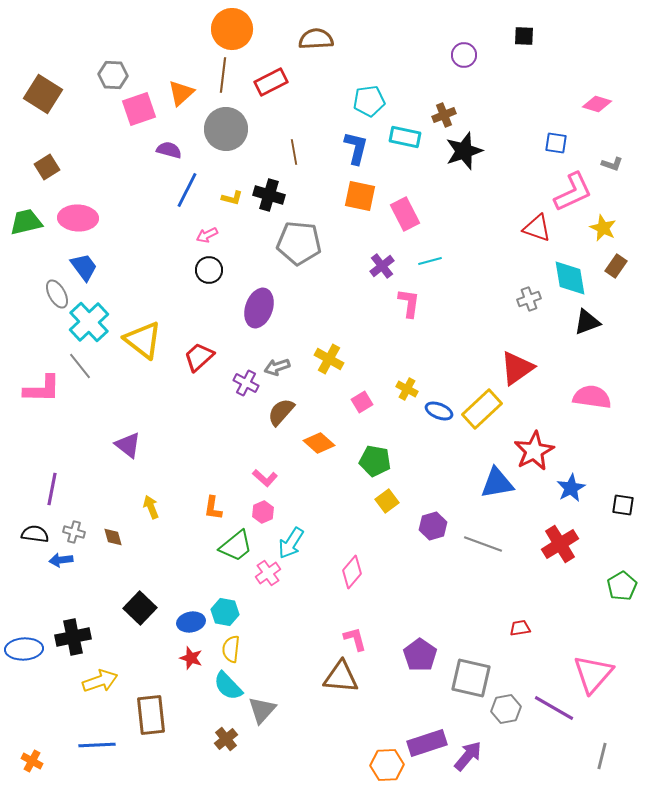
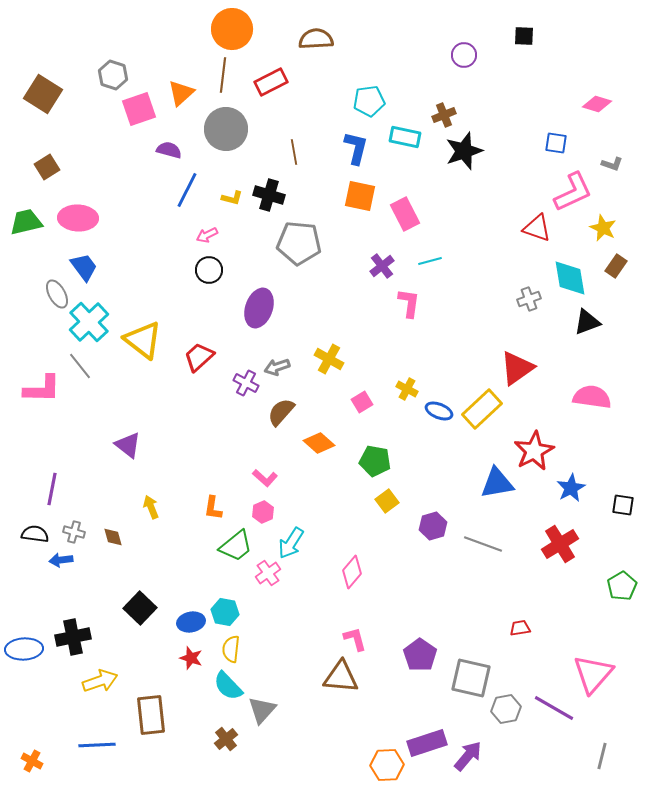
gray hexagon at (113, 75): rotated 16 degrees clockwise
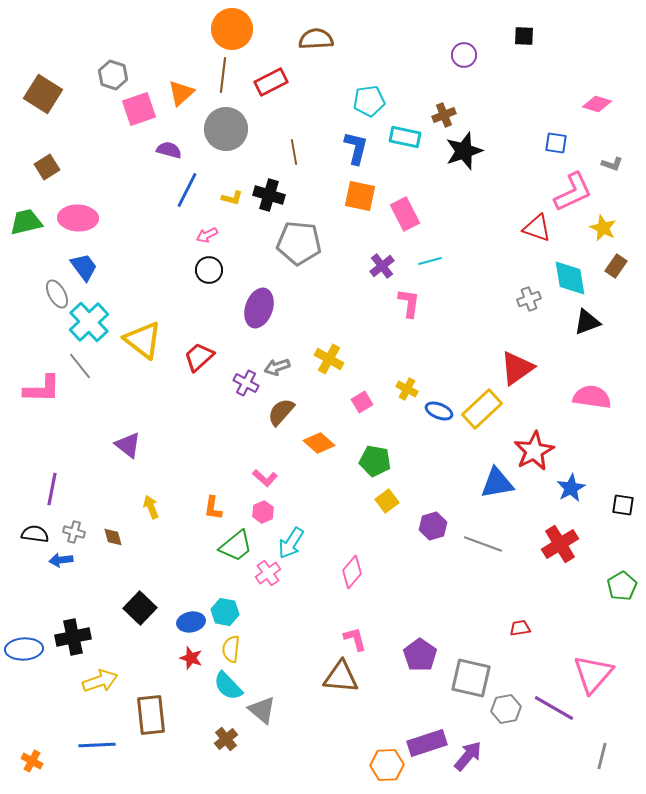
gray triangle at (262, 710): rotated 32 degrees counterclockwise
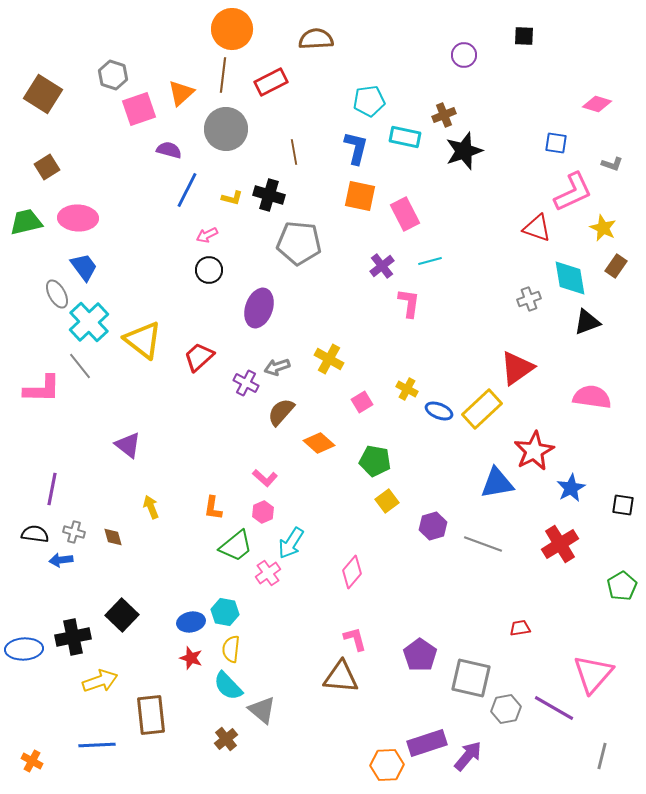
black square at (140, 608): moved 18 px left, 7 px down
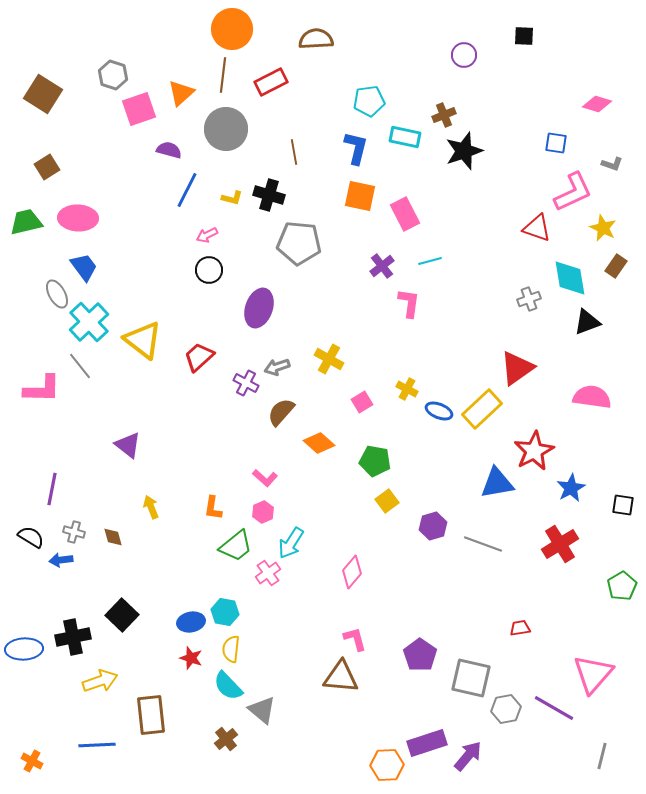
black semicircle at (35, 534): moved 4 px left, 3 px down; rotated 24 degrees clockwise
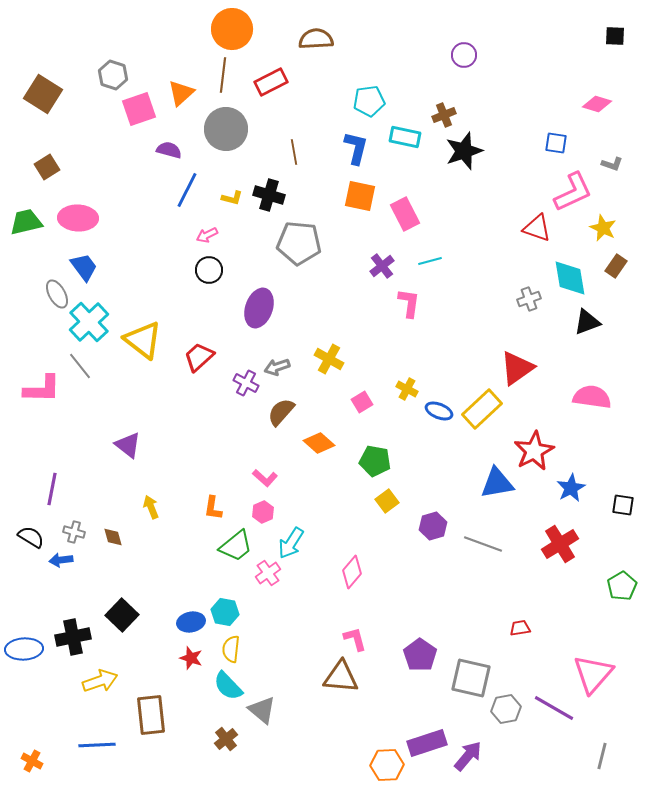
black square at (524, 36): moved 91 px right
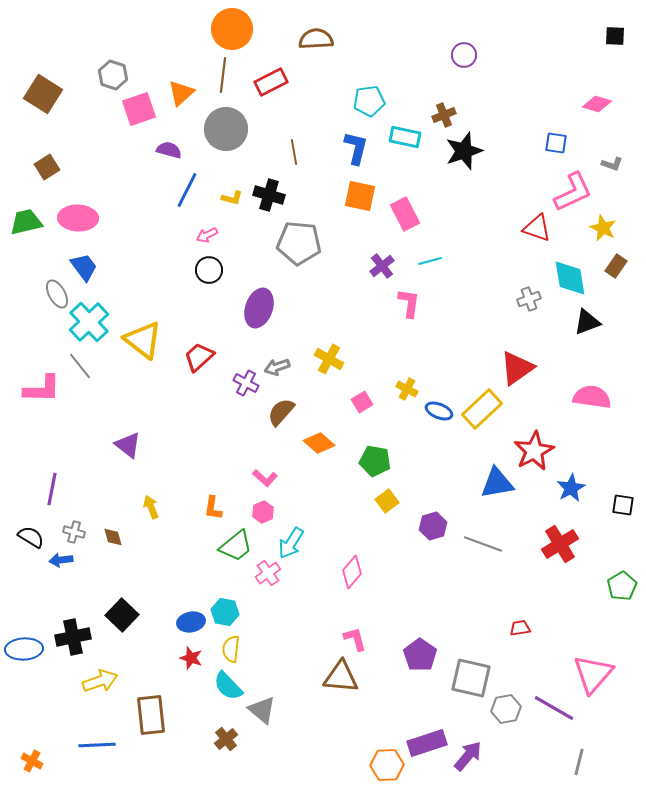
gray line at (602, 756): moved 23 px left, 6 px down
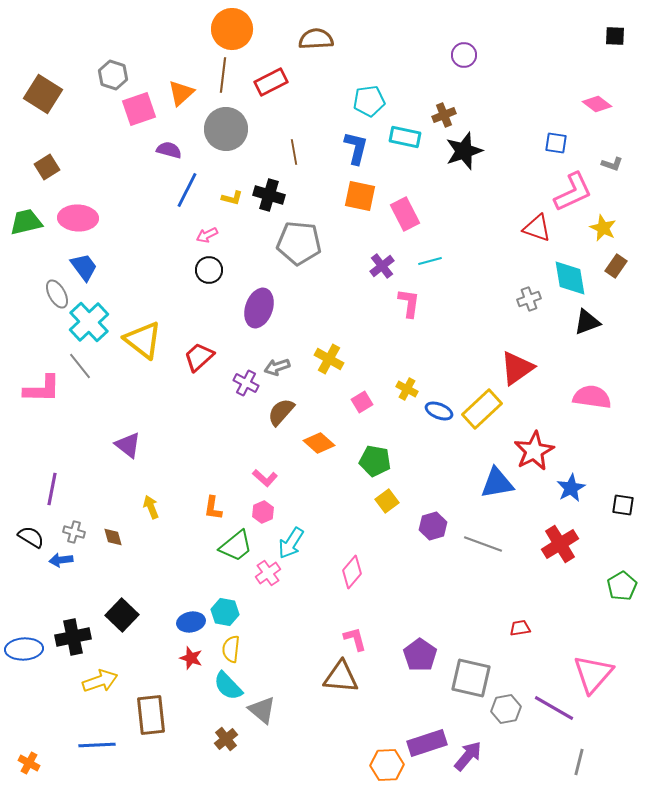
pink diamond at (597, 104): rotated 20 degrees clockwise
orange cross at (32, 761): moved 3 px left, 2 px down
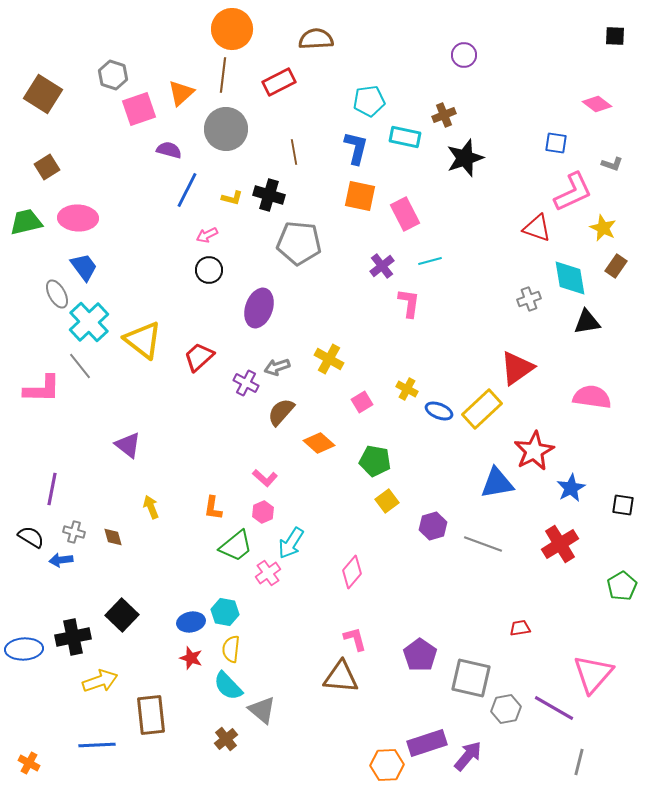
red rectangle at (271, 82): moved 8 px right
black star at (464, 151): moved 1 px right, 7 px down
black triangle at (587, 322): rotated 12 degrees clockwise
